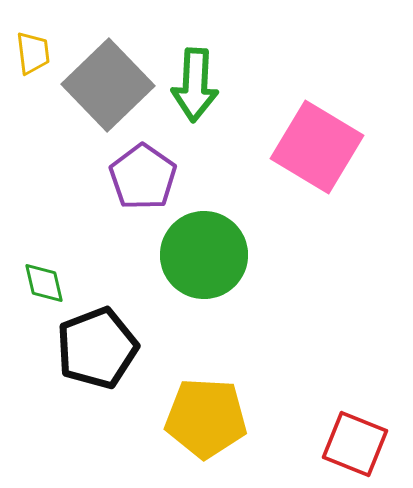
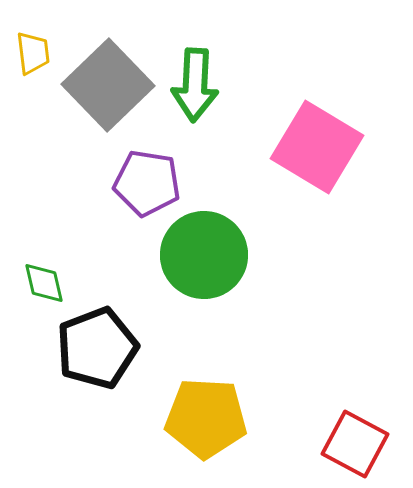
purple pentagon: moved 4 px right, 6 px down; rotated 26 degrees counterclockwise
red square: rotated 6 degrees clockwise
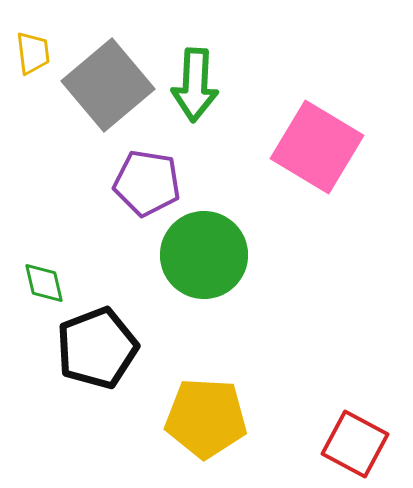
gray square: rotated 4 degrees clockwise
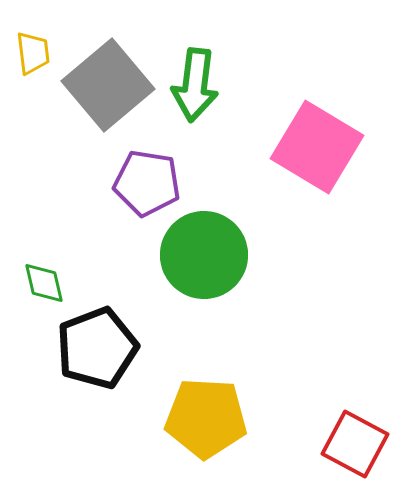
green arrow: rotated 4 degrees clockwise
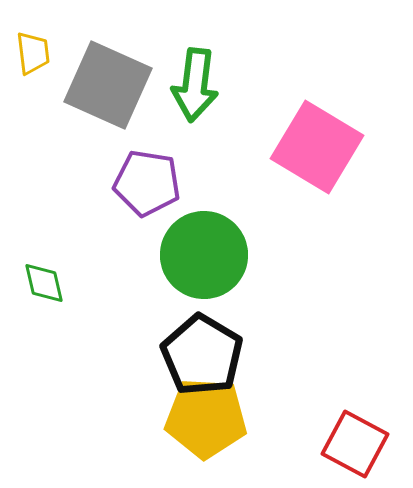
gray square: rotated 26 degrees counterclockwise
black pentagon: moved 105 px right, 7 px down; rotated 20 degrees counterclockwise
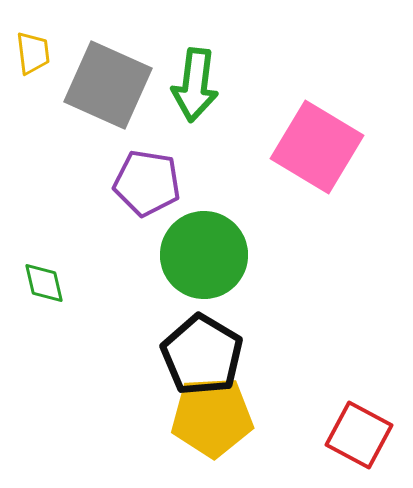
yellow pentagon: moved 6 px right, 1 px up; rotated 6 degrees counterclockwise
red square: moved 4 px right, 9 px up
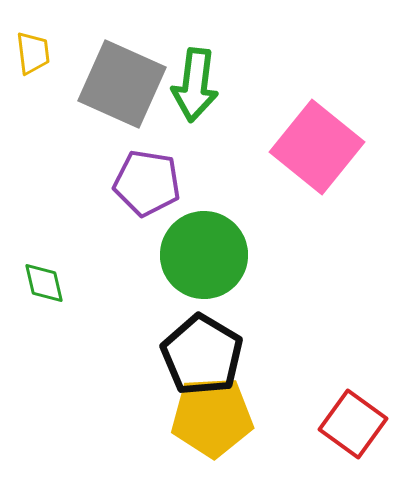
gray square: moved 14 px right, 1 px up
pink square: rotated 8 degrees clockwise
red square: moved 6 px left, 11 px up; rotated 8 degrees clockwise
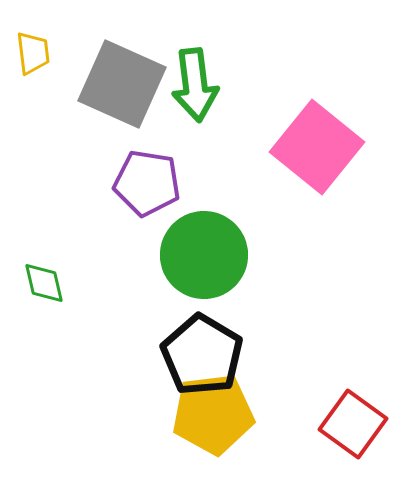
green arrow: rotated 14 degrees counterclockwise
yellow pentagon: moved 1 px right, 3 px up; rotated 4 degrees counterclockwise
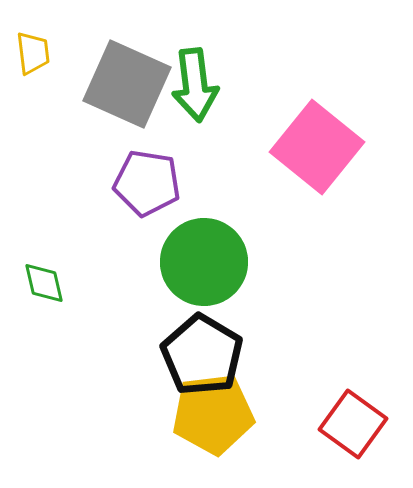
gray square: moved 5 px right
green circle: moved 7 px down
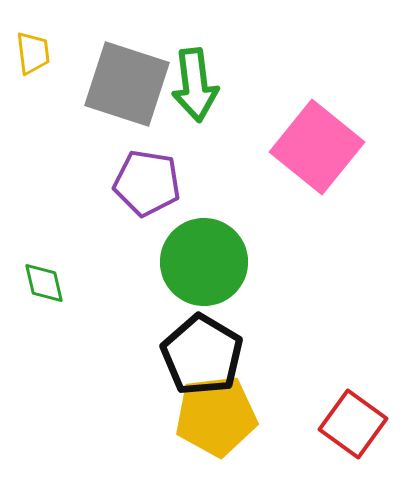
gray square: rotated 6 degrees counterclockwise
yellow pentagon: moved 3 px right, 2 px down
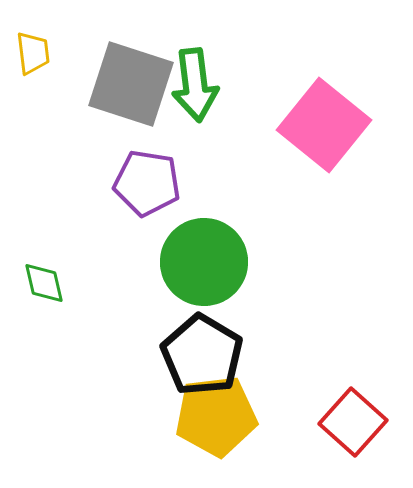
gray square: moved 4 px right
pink square: moved 7 px right, 22 px up
red square: moved 2 px up; rotated 6 degrees clockwise
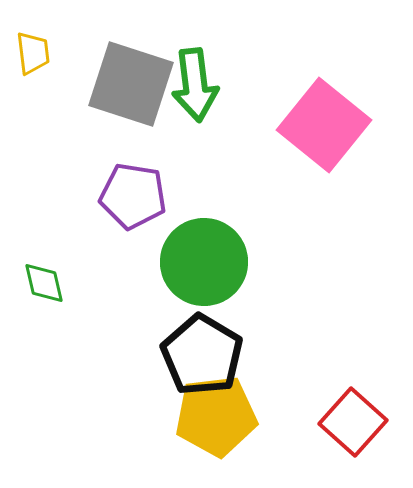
purple pentagon: moved 14 px left, 13 px down
